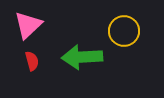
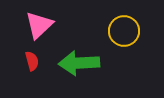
pink triangle: moved 11 px right
green arrow: moved 3 px left, 6 px down
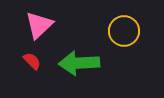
red semicircle: rotated 30 degrees counterclockwise
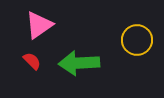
pink triangle: rotated 8 degrees clockwise
yellow circle: moved 13 px right, 9 px down
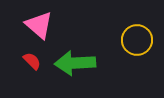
pink triangle: rotated 44 degrees counterclockwise
green arrow: moved 4 px left
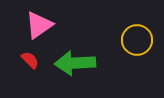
pink triangle: rotated 44 degrees clockwise
red semicircle: moved 2 px left, 1 px up
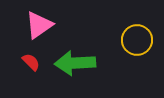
red semicircle: moved 1 px right, 2 px down
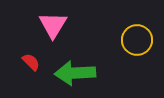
pink triangle: moved 14 px right; rotated 24 degrees counterclockwise
green arrow: moved 10 px down
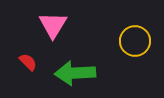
yellow circle: moved 2 px left, 1 px down
red semicircle: moved 3 px left
